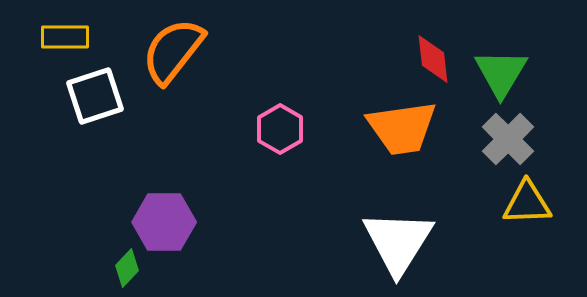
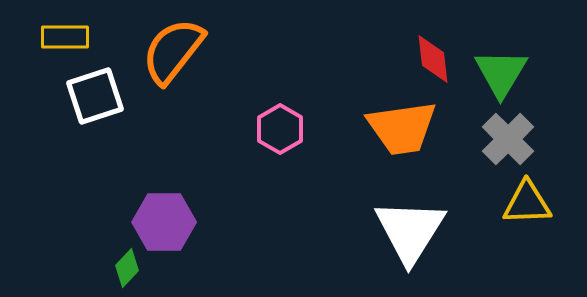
white triangle: moved 12 px right, 11 px up
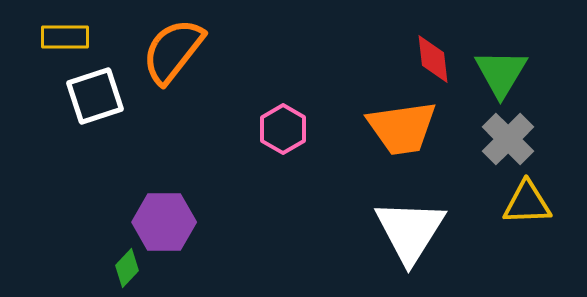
pink hexagon: moved 3 px right
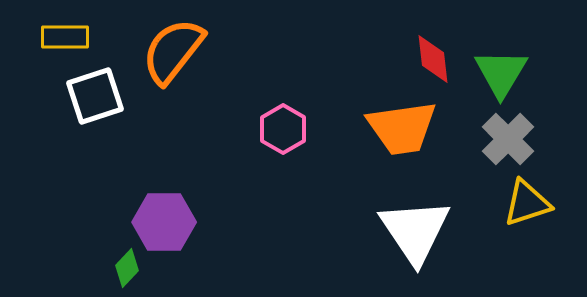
yellow triangle: rotated 16 degrees counterclockwise
white triangle: moved 5 px right; rotated 6 degrees counterclockwise
